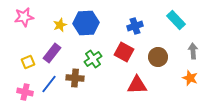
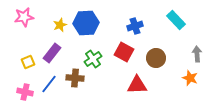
gray arrow: moved 4 px right, 3 px down
brown circle: moved 2 px left, 1 px down
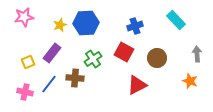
brown circle: moved 1 px right
orange star: moved 3 px down
red triangle: rotated 25 degrees counterclockwise
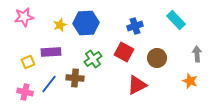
purple rectangle: moved 1 px left, 1 px up; rotated 48 degrees clockwise
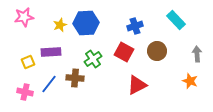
brown circle: moved 7 px up
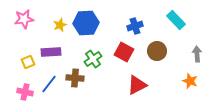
pink star: moved 2 px down
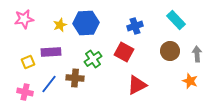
brown circle: moved 13 px right
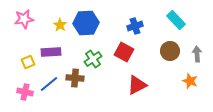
yellow star: rotated 16 degrees counterclockwise
blue line: rotated 12 degrees clockwise
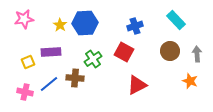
blue hexagon: moved 1 px left
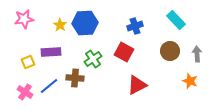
blue line: moved 2 px down
pink cross: rotated 21 degrees clockwise
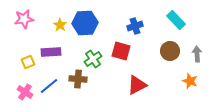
red square: moved 3 px left, 1 px up; rotated 12 degrees counterclockwise
brown cross: moved 3 px right, 1 px down
